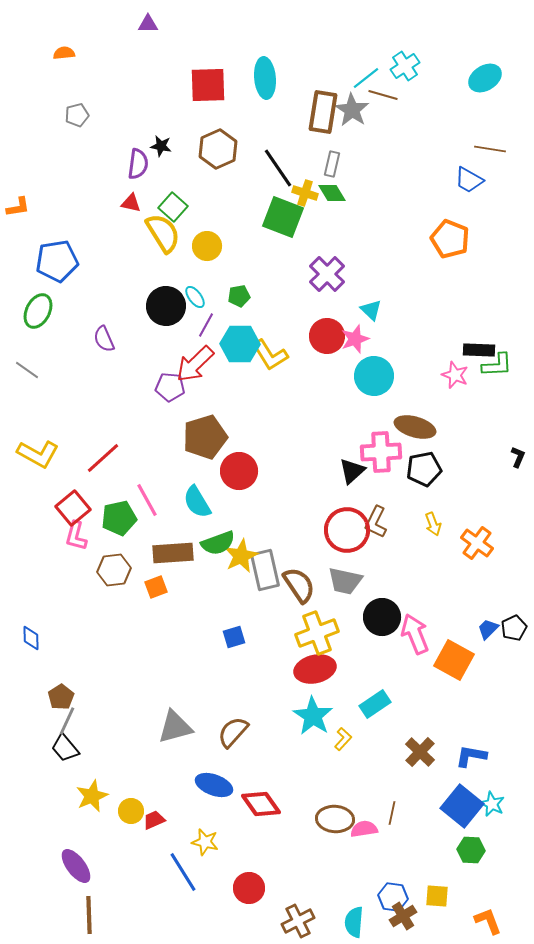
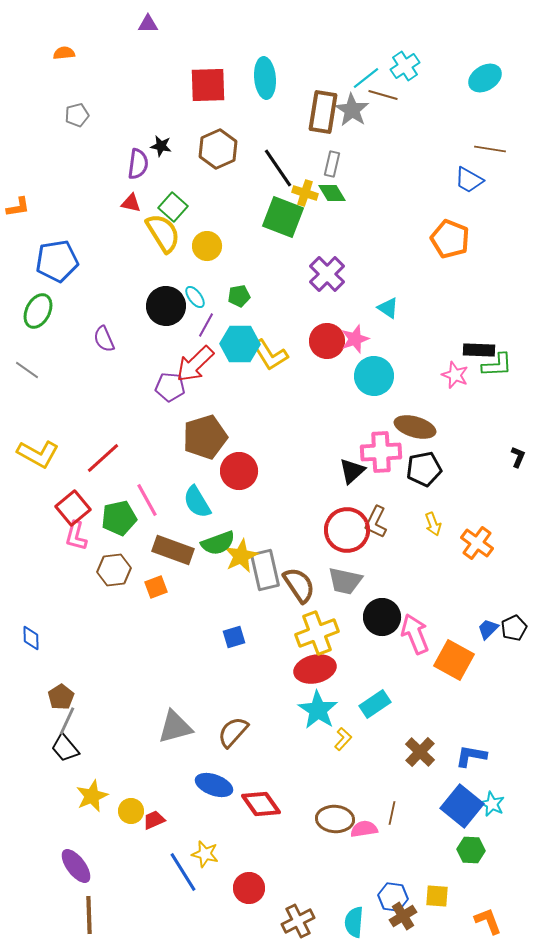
cyan triangle at (371, 310): moved 17 px right, 2 px up; rotated 10 degrees counterclockwise
red circle at (327, 336): moved 5 px down
brown rectangle at (173, 553): moved 3 px up; rotated 24 degrees clockwise
cyan star at (313, 716): moved 5 px right, 6 px up
yellow star at (205, 842): moved 12 px down
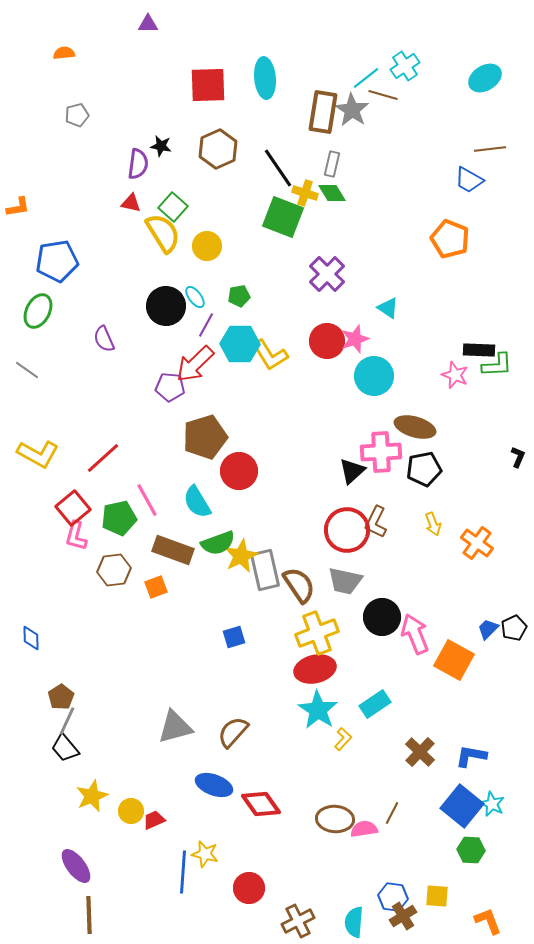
brown line at (490, 149): rotated 16 degrees counterclockwise
brown line at (392, 813): rotated 15 degrees clockwise
blue line at (183, 872): rotated 36 degrees clockwise
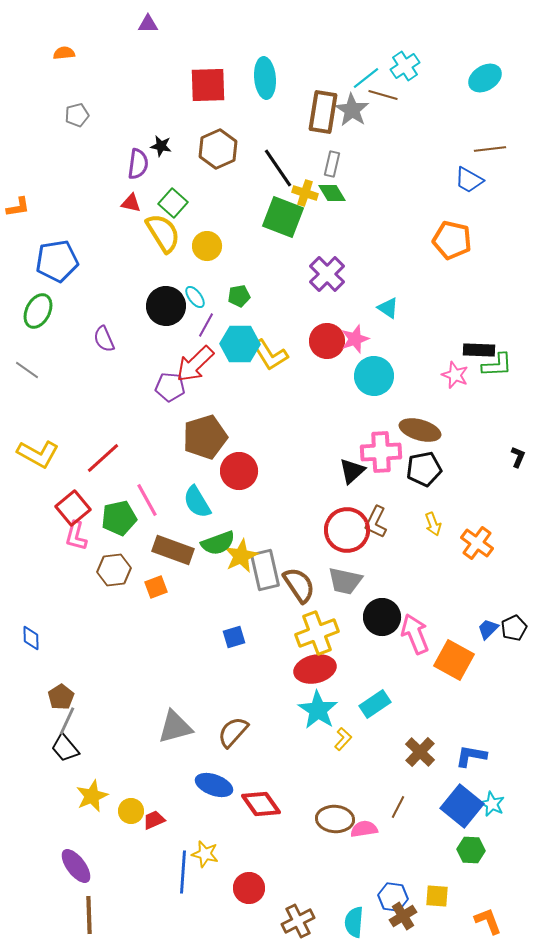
green square at (173, 207): moved 4 px up
orange pentagon at (450, 239): moved 2 px right, 1 px down; rotated 9 degrees counterclockwise
brown ellipse at (415, 427): moved 5 px right, 3 px down
brown line at (392, 813): moved 6 px right, 6 px up
